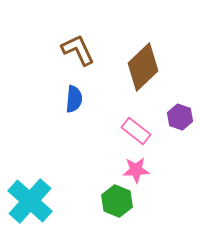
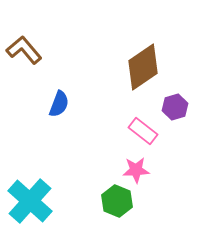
brown L-shape: moved 54 px left; rotated 15 degrees counterclockwise
brown diamond: rotated 9 degrees clockwise
blue semicircle: moved 15 px left, 5 px down; rotated 16 degrees clockwise
purple hexagon: moved 5 px left, 10 px up; rotated 25 degrees clockwise
pink rectangle: moved 7 px right
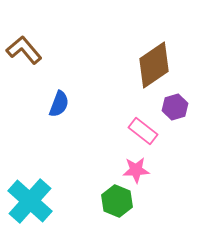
brown diamond: moved 11 px right, 2 px up
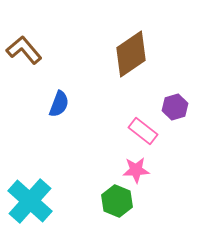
brown diamond: moved 23 px left, 11 px up
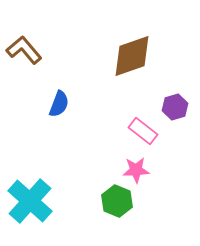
brown diamond: moved 1 px right, 2 px down; rotated 15 degrees clockwise
